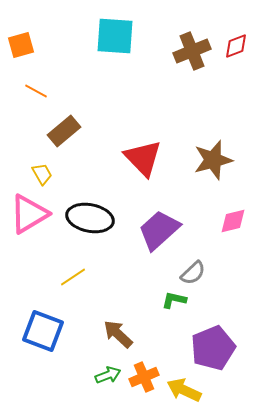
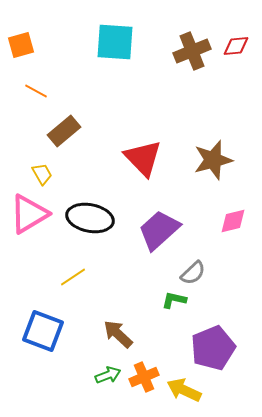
cyan square: moved 6 px down
red diamond: rotated 16 degrees clockwise
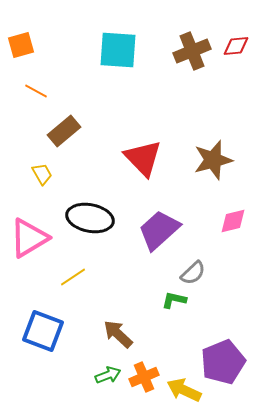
cyan square: moved 3 px right, 8 px down
pink triangle: moved 24 px down
purple pentagon: moved 10 px right, 14 px down
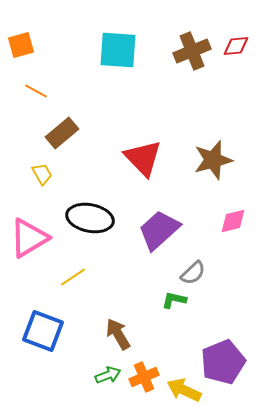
brown rectangle: moved 2 px left, 2 px down
brown arrow: rotated 16 degrees clockwise
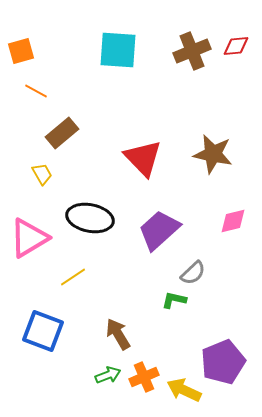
orange square: moved 6 px down
brown star: moved 6 px up; rotated 27 degrees clockwise
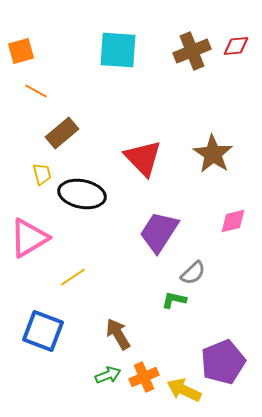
brown star: rotated 21 degrees clockwise
yellow trapezoid: rotated 15 degrees clockwise
black ellipse: moved 8 px left, 24 px up
purple trapezoid: moved 2 px down; rotated 15 degrees counterclockwise
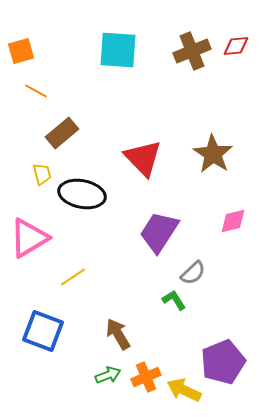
green L-shape: rotated 45 degrees clockwise
orange cross: moved 2 px right
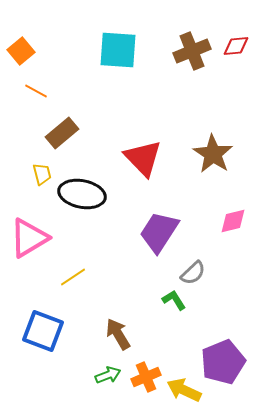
orange square: rotated 24 degrees counterclockwise
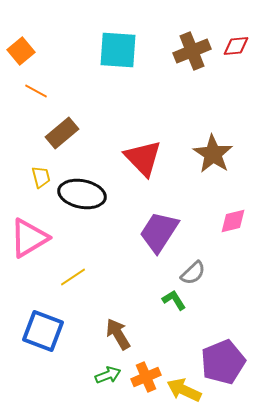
yellow trapezoid: moved 1 px left, 3 px down
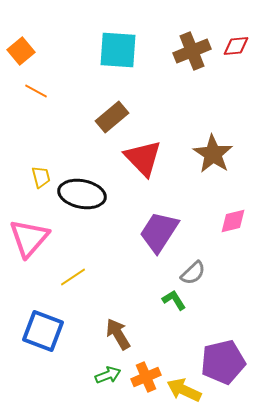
brown rectangle: moved 50 px right, 16 px up
pink triangle: rotated 18 degrees counterclockwise
purple pentagon: rotated 9 degrees clockwise
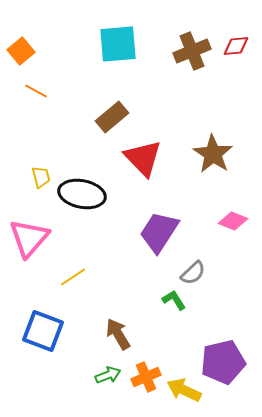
cyan square: moved 6 px up; rotated 9 degrees counterclockwise
pink diamond: rotated 36 degrees clockwise
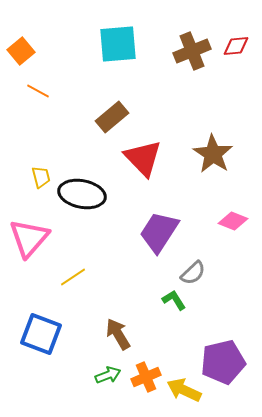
orange line: moved 2 px right
blue square: moved 2 px left, 3 px down
